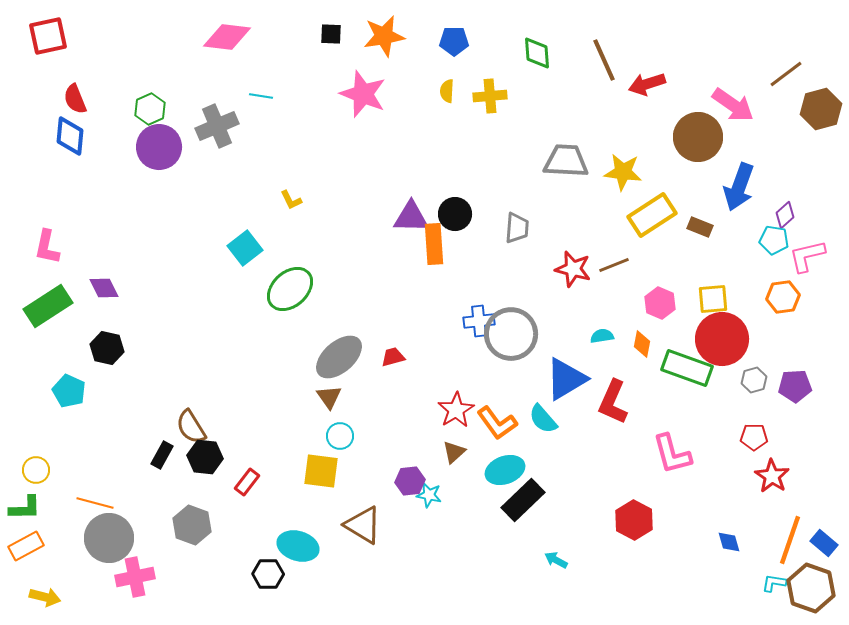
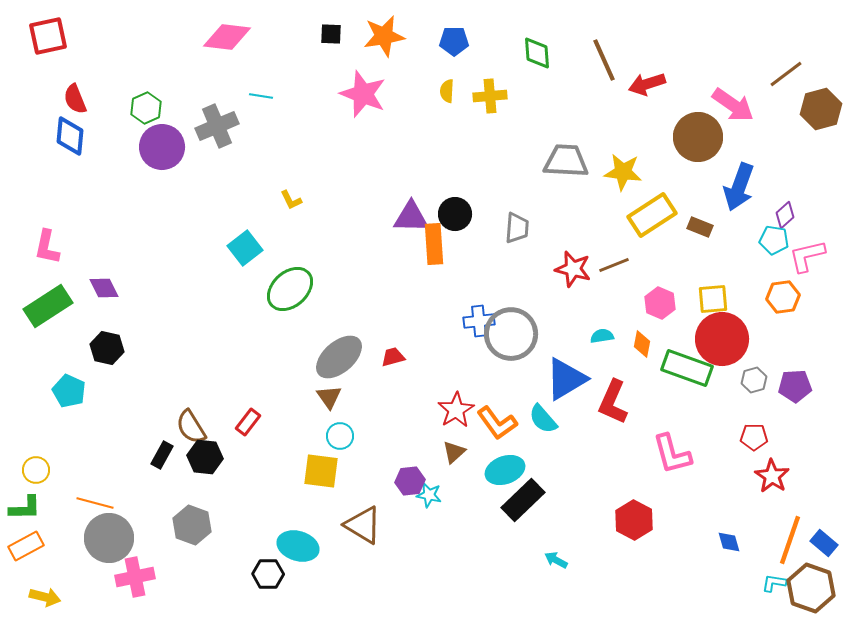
green hexagon at (150, 109): moved 4 px left, 1 px up
purple circle at (159, 147): moved 3 px right
red rectangle at (247, 482): moved 1 px right, 60 px up
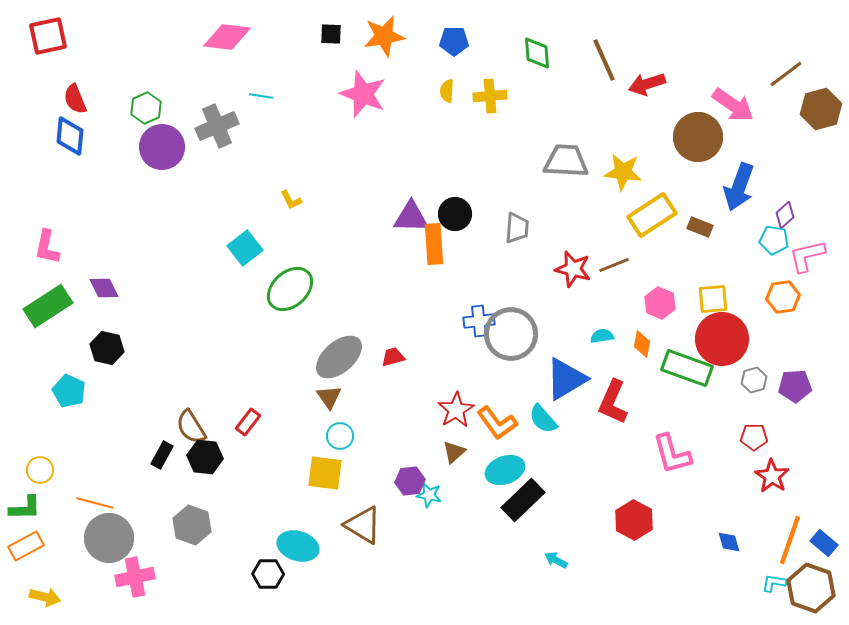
yellow circle at (36, 470): moved 4 px right
yellow square at (321, 471): moved 4 px right, 2 px down
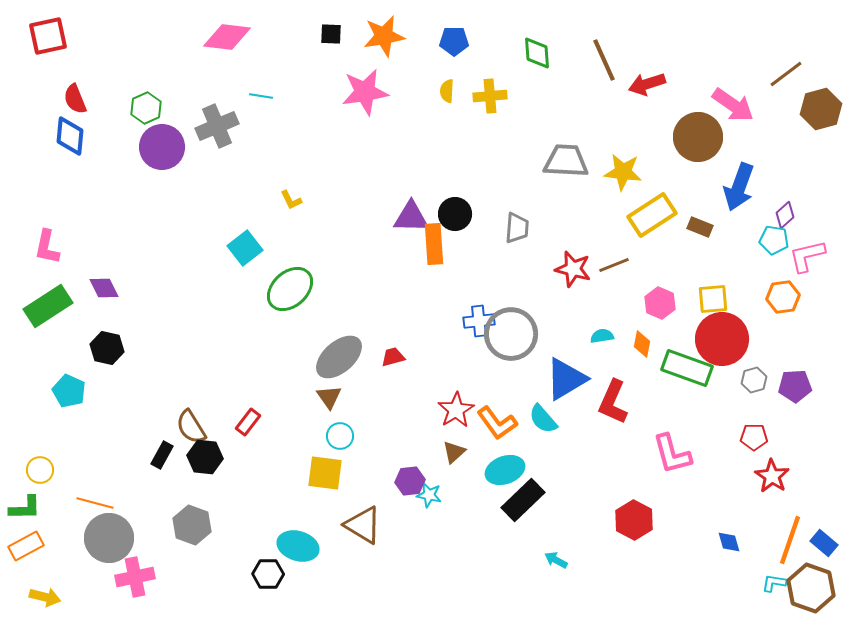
pink star at (363, 94): moved 2 px right, 2 px up; rotated 30 degrees counterclockwise
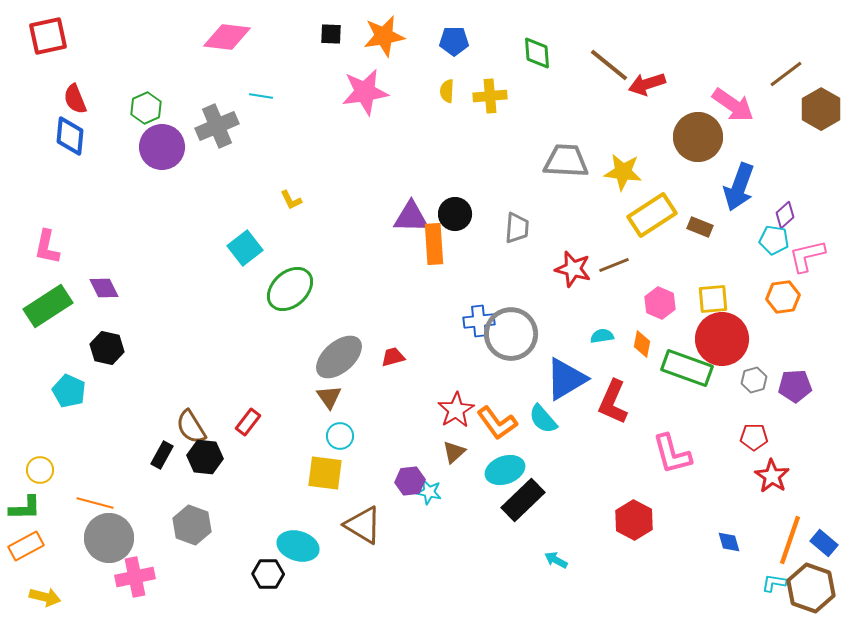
brown line at (604, 60): moved 5 px right, 5 px down; rotated 27 degrees counterclockwise
brown hexagon at (821, 109): rotated 15 degrees counterclockwise
cyan star at (429, 495): moved 3 px up
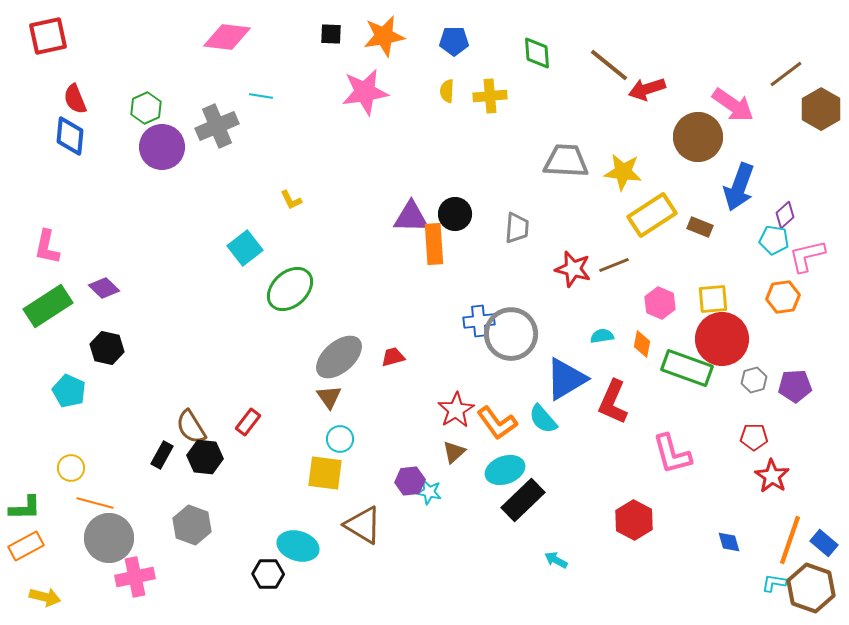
red arrow at (647, 84): moved 5 px down
purple diamond at (104, 288): rotated 20 degrees counterclockwise
cyan circle at (340, 436): moved 3 px down
yellow circle at (40, 470): moved 31 px right, 2 px up
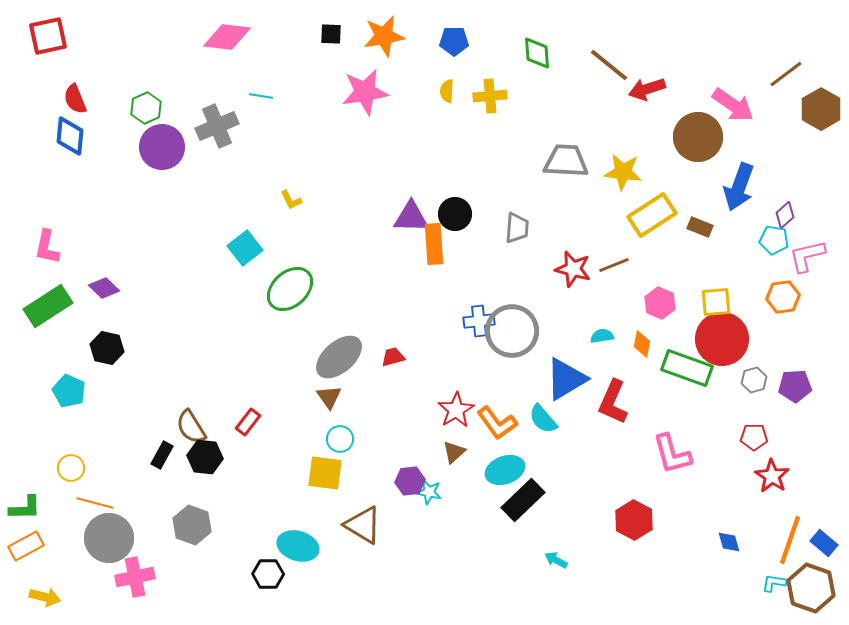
yellow square at (713, 299): moved 3 px right, 3 px down
gray circle at (511, 334): moved 1 px right, 3 px up
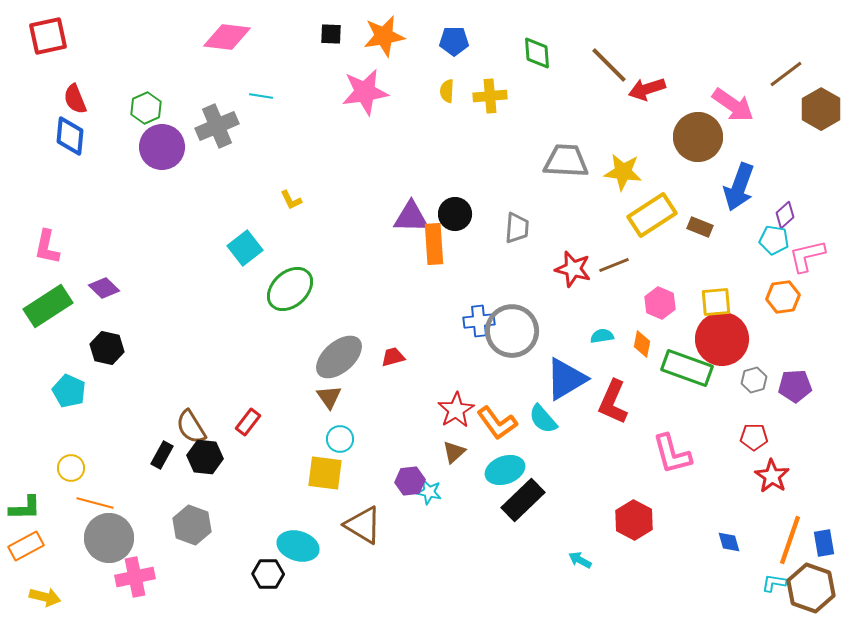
brown line at (609, 65): rotated 6 degrees clockwise
blue rectangle at (824, 543): rotated 40 degrees clockwise
cyan arrow at (556, 560): moved 24 px right
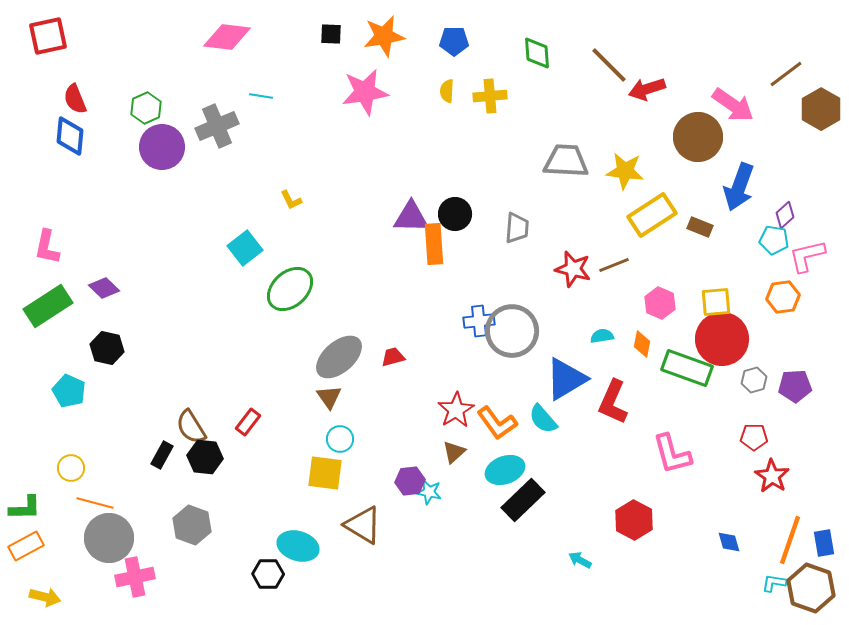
yellow star at (623, 172): moved 2 px right, 1 px up
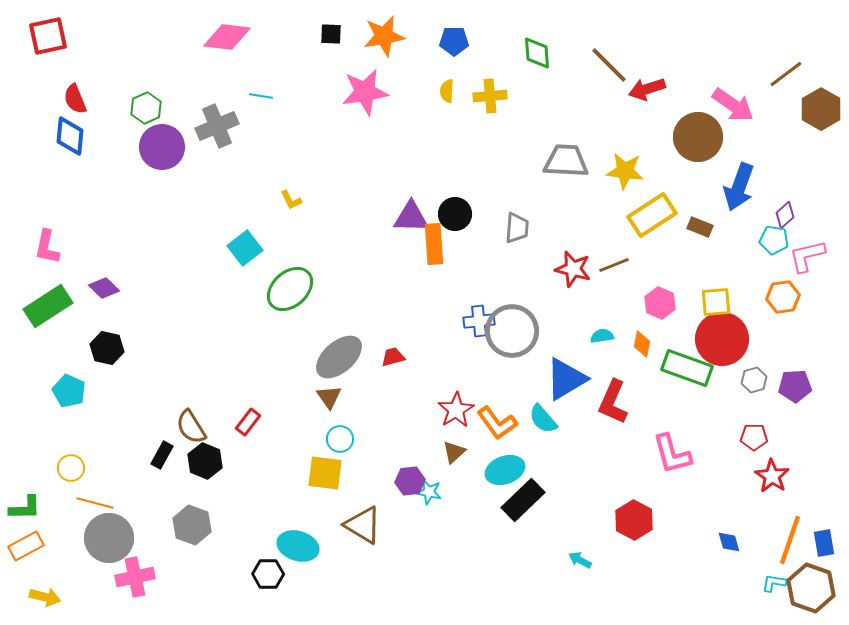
black hexagon at (205, 457): moved 4 px down; rotated 16 degrees clockwise
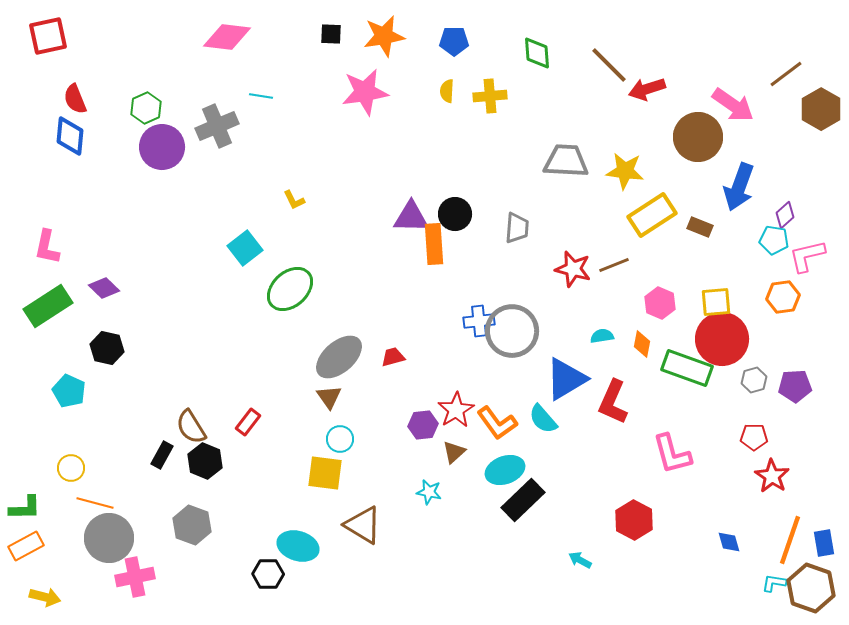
yellow L-shape at (291, 200): moved 3 px right
purple hexagon at (410, 481): moved 13 px right, 56 px up
